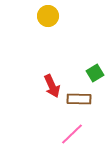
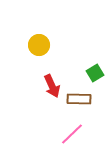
yellow circle: moved 9 px left, 29 px down
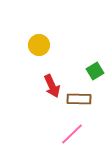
green square: moved 2 px up
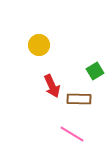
pink line: rotated 75 degrees clockwise
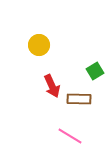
pink line: moved 2 px left, 2 px down
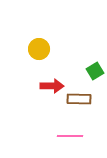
yellow circle: moved 4 px down
red arrow: rotated 65 degrees counterclockwise
pink line: rotated 30 degrees counterclockwise
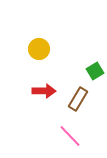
red arrow: moved 8 px left, 5 px down
brown rectangle: moved 1 px left; rotated 60 degrees counterclockwise
pink line: rotated 45 degrees clockwise
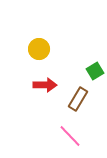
red arrow: moved 1 px right, 6 px up
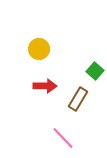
green square: rotated 18 degrees counterclockwise
red arrow: moved 1 px down
pink line: moved 7 px left, 2 px down
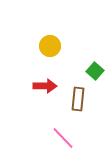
yellow circle: moved 11 px right, 3 px up
brown rectangle: rotated 25 degrees counterclockwise
